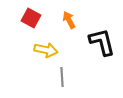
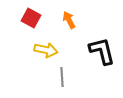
black L-shape: moved 9 px down
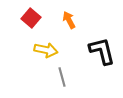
red square: rotated 12 degrees clockwise
gray line: rotated 12 degrees counterclockwise
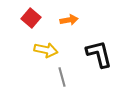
orange arrow: rotated 108 degrees clockwise
black L-shape: moved 3 px left, 3 px down
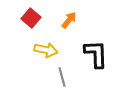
orange arrow: rotated 42 degrees counterclockwise
black L-shape: moved 3 px left; rotated 12 degrees clockwise
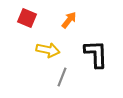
red square: moved 4 px left; rotated 18 degrees counterclockwise
yellow arrow: moved 2 px right
gray line: rotated 36 degrees clockwise
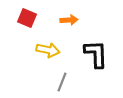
orange arrow: rotated 48 degrees clockwise
gray line: moved 5 px down
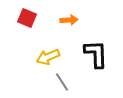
yellow arrow: moved 7 px down; rotated 145 degrees clockwise
gray line: rotated 54 degrees counterclockwise
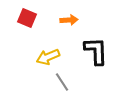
black L-shape: moved 3 px up
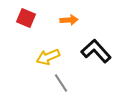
red square: moved 1 px left
black L-shape: rotated 40 degrees counterclockwise
gray line: moved 1 px left, 1 px down
